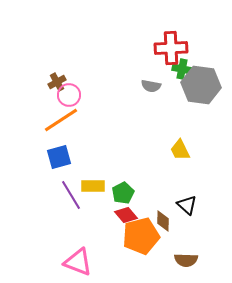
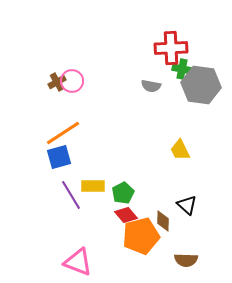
pink circle: moved 3 px right, 14 px up
orange line: moved 2 px right, 13 px down
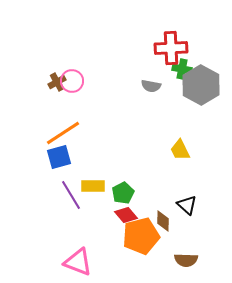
gray hexagon: rotated 21 degrees clockwise
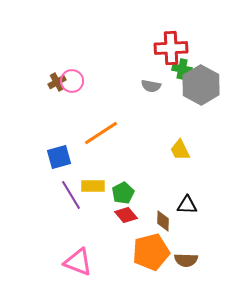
orange line: moved 38 px right
black triangle: rotated 40 degrees counterclockwise
orange pentagon: moved 10 px right, 16 px down
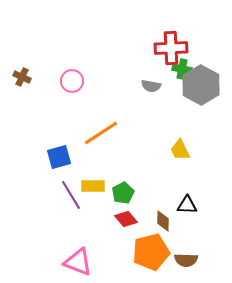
brown cross: moved 35 px left, 5 px up; rotated 36 degrees counterclockwise
red diamond: moved 4 px down
